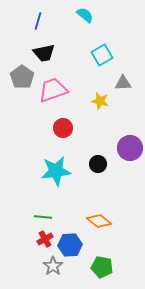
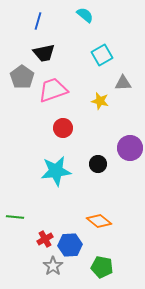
green line: moved 28 px left
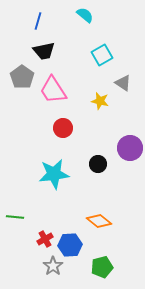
black trapezoid: moved 2 px up
gray triangle: rotated 36 degrees clockwise
pink trapezoid: rotated 104 degrees counterclockwise
cyan star: moved 2 px left, 3 px down
green pentagon: rotated 25 degrees counterclockwise
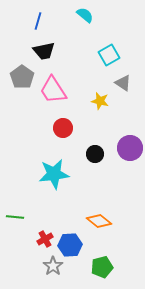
cyan square: moved 7 px right
black circle: moved 3 px left, 10 px up
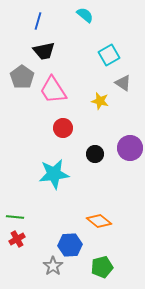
red cross: moved 28 px left
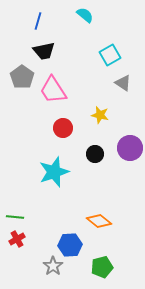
cyan square: moved 1 px right
yellow star: moved 14 px down
cyan star: moved 2 px up; rotated 12 degrees counterclockwise
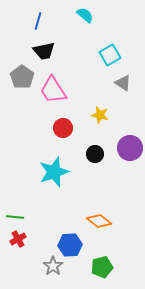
red cross: moved 1 px right
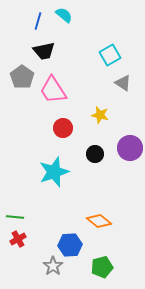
cyan semicircle: moved 21 px left
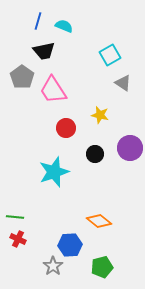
cyan semicircle: moved 11 px down; rotated 18 degrees counterclockwise
red circle: moved 3 px right
red cross: rotated 35 degrees counterclockwise
